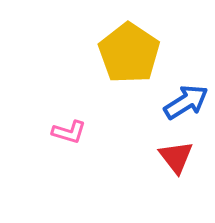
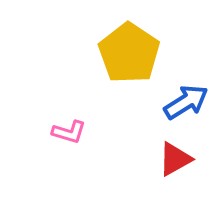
red triangle: moved 1 px left, 2 px down; rotated 39 degrees clockwise
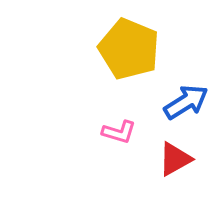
yellow pentagon: moved 4 px up; rotated 12 degrees counterclockwise
pink L-shape: moved 50 px right
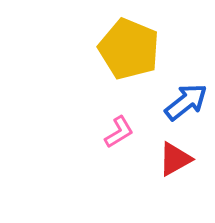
blue arrow: rotated 6 degrees counterclockwise
pink L-shape: rotated 48 degrees counterclockwise
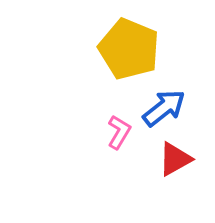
blue arrow: moved 22 px left, 6 px down
pink L-shape: rotated 28 degrees counterclockwise
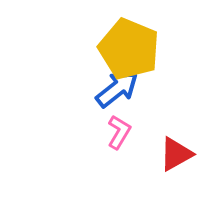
blue arrow: moved 47 px left, 19 px up
red triangle: moved 1 px right, 5 px up
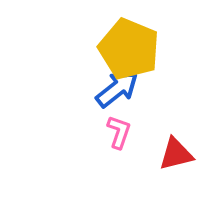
pink L-shape: rotated 12 degrees counterclockwise
red triangle: rotated 15 degrees clockwise
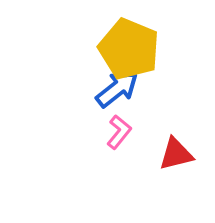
pink L-shape: rotated 20 degrees clockwise
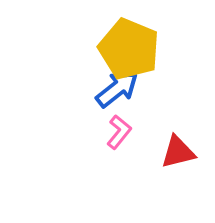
red triangle: moved 2 px right, 2 px up
